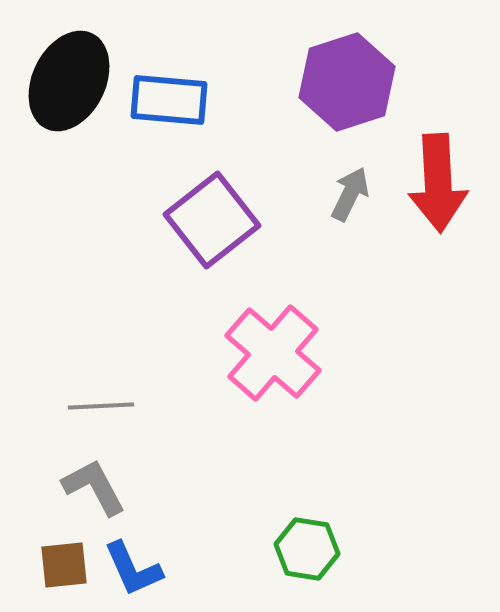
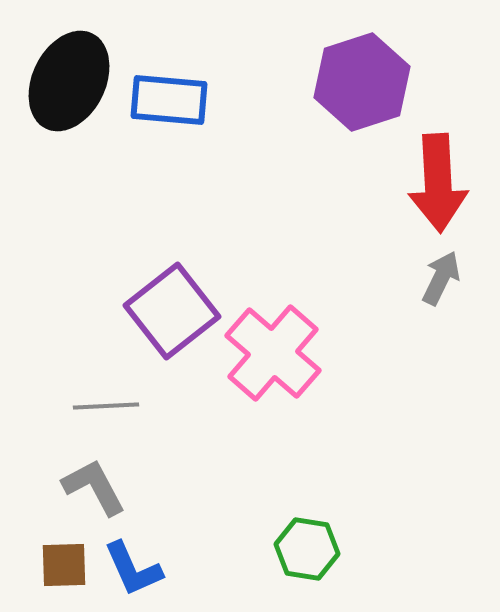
purple hexagon: moved 15 px right
gray arrow: moved 91 px right, 84 px down
purple square: moved 40 px left, 91 px down
gray line: moved 5 px right
brown square: rotated 4 degrees clockwise
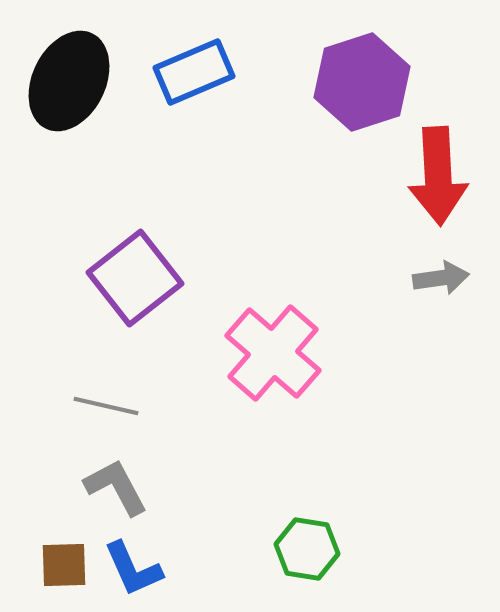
blue rectangle: moved 25 px right, 28 px up; rotated 28 degrees counterclockwise
red arrow: moved 7 px up
gray arrow: rotated 56 degrees clockwise
purple square: moved 37 px left, 33 px up
gray line: rotated 16 degrees clockwise
gray L-shape: moved 22 px right
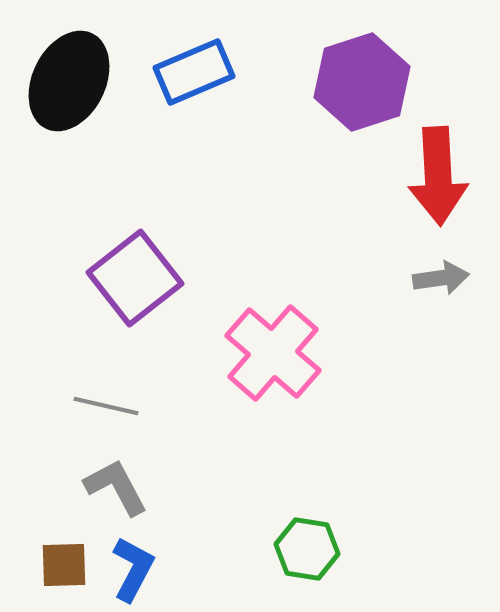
blue L-shape: rotated 128 degrees counterclockwise
